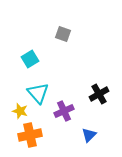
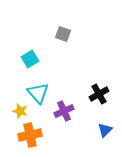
blue triangle: moved 16 px right, 5 px up
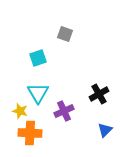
gray square: moved 2 px right
cyan square: moved 8 px right, 1 px up; rotated 12 degrees clockwise
cyan triangle: rotated 10 degrees clockwise
orange cross: moved 2 px up; rotated 15 degrees clockwise
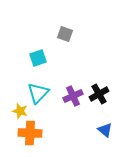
cyan triangle: rotated 15 degrees clockwise
purple cross: moved 9 px right, 15 px up
blue triangle: rotated 35 degrees counterclockwise
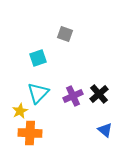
black cross: rotated 12 degrees counterclockwise
yellow star: rotated 28 degrees clockwise
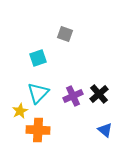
orange cross: moved 8 px right, 3 px up
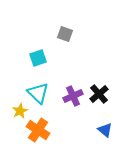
cyan triangle: rotated 30 degrees counterclockwise
orange cross: rotated 30 degrees clockwise
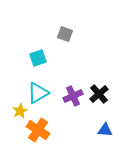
cyan triangle: rotated 45 degrees clockwise
blue triangle: rotated 35 degrees counterclockwise
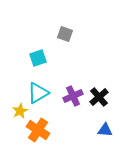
black cross: moved 3 px down
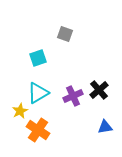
black cross: moved 7 px up
blue triangle: moved 3 px up; rotated 14 degrees counterclockwise
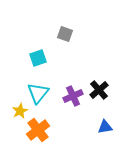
cyan triangle: rotated 20 degrees counterclockwise
orange cross: rotated 20 degrees clockwise
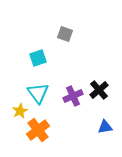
cyan triangle: rotated 15 degrees counterclockwise
